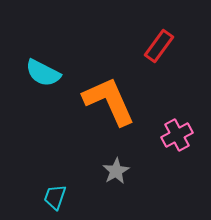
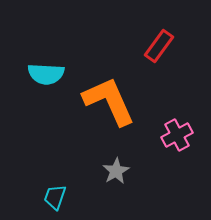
cyan semicircle: moved 3 px right, 1 px down; rotated 24 degrees counterclockwise
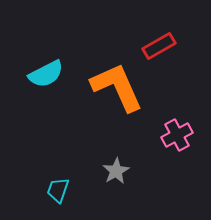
red rectangle: rotated 24 degrees clockwise
cyan semicircle: rotated 30 degrees counterclockwise
orange L-shape: moved 8 px right, 14 px up
cyan trapezoid: moved 3 px right, 7 px up
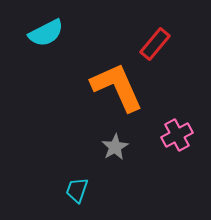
red rectangle: moved 4 px left, 2 px up; rotated 20 degrees counterclockwise
cyan semicircle: moved 41 px up
gray star: moved 1 px left, 24 px up
cyan trapezoid: moved 19 px right
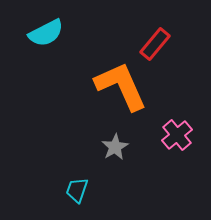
orange L-shape: moved 4 px right, 1 px up
pink cross: rotated 12 degrees counterclockwise
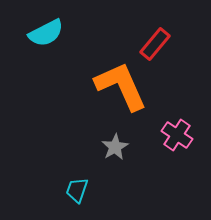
pink cross: rotated 16 degrees counterclockwise
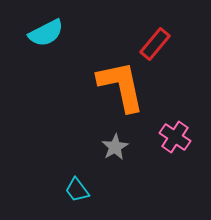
orange L-shape: rotated 12 degrees clockwise
pink cross: moved 2 px left, 2 px down
cyan trapezoid: rotated 56 degrees counterclockwise
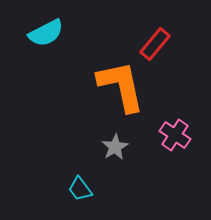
pink cross: moved 2 px up
cyan trapezoid: moved 3 px right, 1 px up
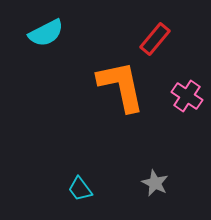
red rectangle: moved 5 px up
pink cross: moved 12 px right, 39 px up
gray star: moved 40 px right, 36 px down; rotated 16 degrees counterclockwise
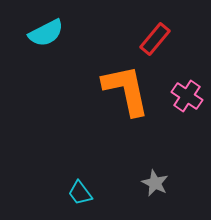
orange L-shape: moved 5 px right, 4 px down
cyan trapezoid: moved 4 px down
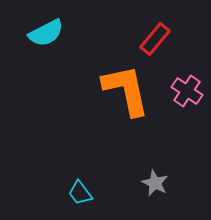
pink cross: moved 5 px up
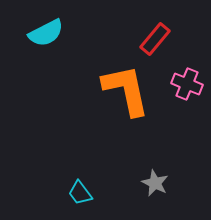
pink cross: moved 7 px up; rotated 12 degrees counterclockwise
